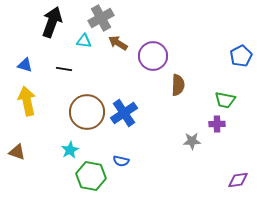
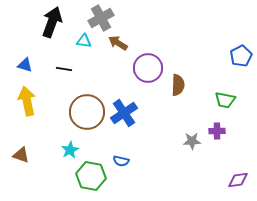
purple circle: moved 5 px left, 12 px down
purple cross: moved 7 px down
brown triangle: moved 4 px right, 3 px down
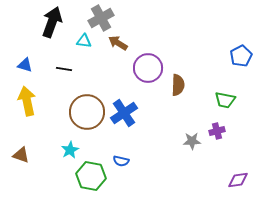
purple cross: rotated 14 degrees counterclockwise
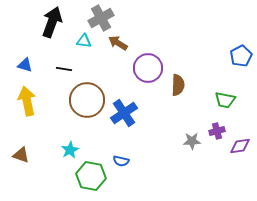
brown circle: moved 12 px up
purple diamond: moved 2 px right, 34 px up
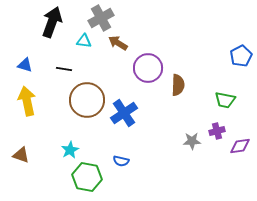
green hexagon: moved 4 px left, 1 px down
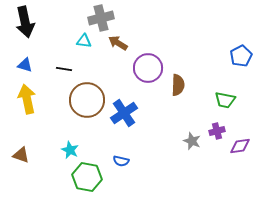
gray cross: rotated 15 degrees clockwise
black arrow: moved 27 px left; rotated 148 degrees clockwise
yellow arrow: moved 2 px up
gray star: rotated 24 degrees clockwise
cyan star: rotated 18 degrees counterclockwise
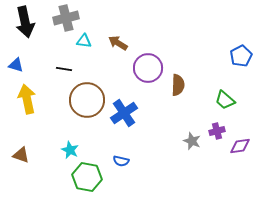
gray cross: moved 35 px left
blue triangle: moved 9 px left
green trapezoid: rotated 30 degrees clockwise
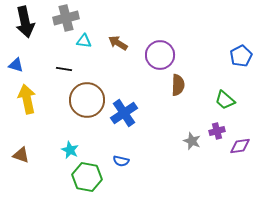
purple circle: moved 12 px right, 13 px up
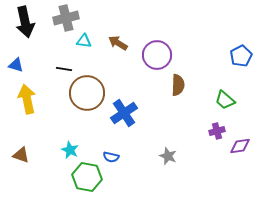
purple circle: moved 3 px left
brown circle: moved 7 px up
gray star: moved 24 px left, 15 px down
blue semicircle: moved 10 px left, 4 px up
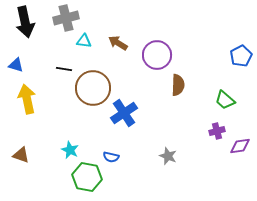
brown circle: moved 6 px right, 5 px up
